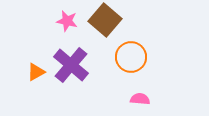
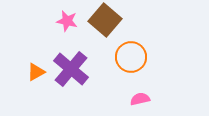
purple cross: moved 4 px down
pink semicircle: rotated 18 degrees counterclockwise
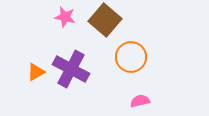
pink star: moved 2 px left, 4 px up
purple cross: rotated 12 degrees counterclockwise
pink semicircle: moved 2 px down
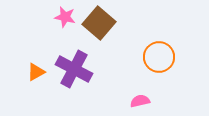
brown square: moved 6 px left, 3 px down
orange circle: moved 28 px right
purple cross: moved 3 px right
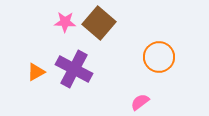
pink star: moved 5 px down; rotated 10 degrees counterclockwise
pink semicircle: moved 1 px down; rotated 24 degrees counterclockwise
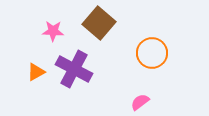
pink star: moved 12 px left, 9 px down
orange circle: moved 7 px left, 4 px up
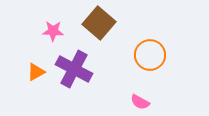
orange circle: moved 2 px left, 2 px down
pink semicircle: rotated 114 degrees counterclockwise
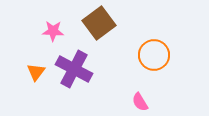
brown square: rotated 12 degrees clockwise
orange circle: moved 4 px right
orange triangle: rotated 24 degrees counterclockwise
pink semicircle: rotated 30 degrees clockwise
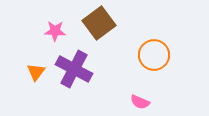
pink star: moved 2 px right
pink semicircle: rotated 36 degrees counterclockwise
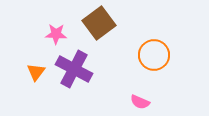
pink star: moved 1 px right, 3 px down
